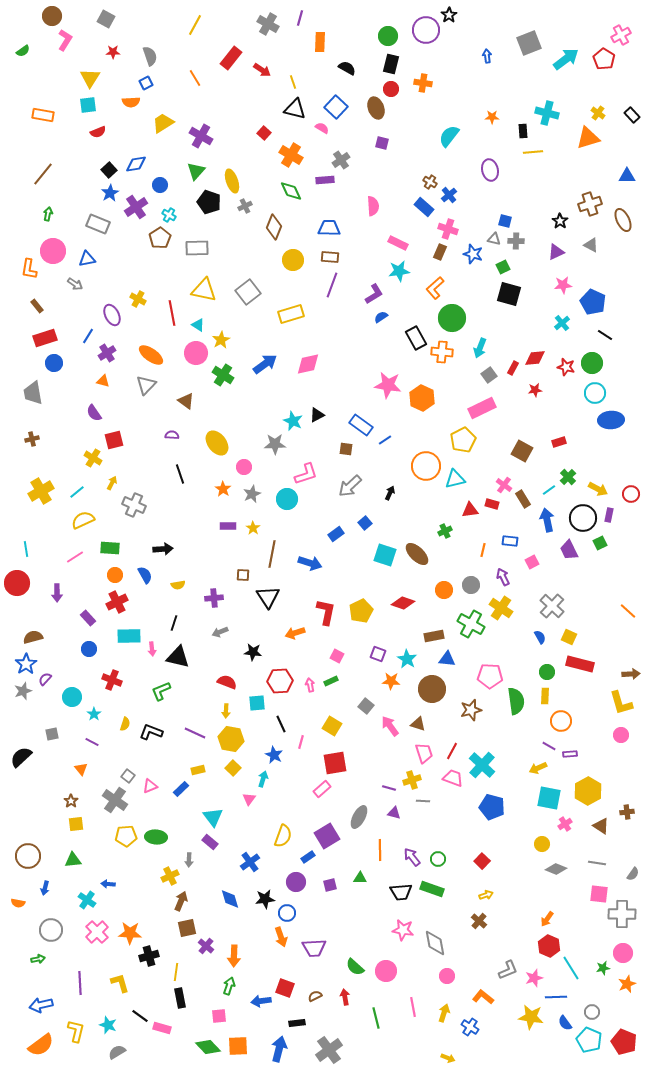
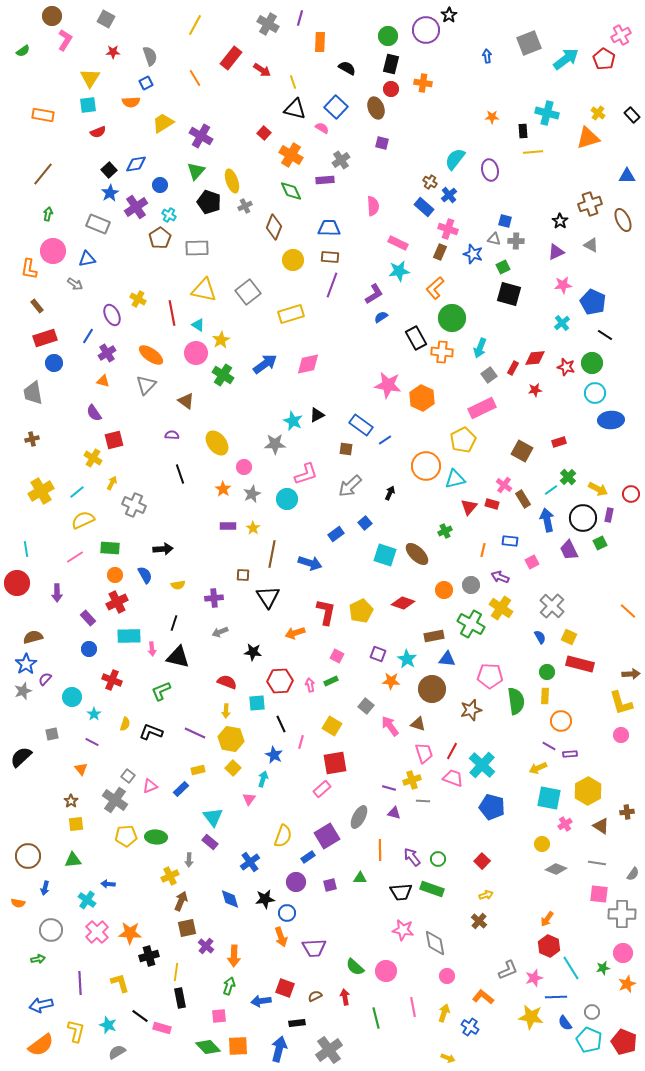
cyan semicircle at (449, 136): moved 6 px right, 23 px down
cyan line at (549, 490): moved 2 px right
red triangle at (470, 510): moved 1 px left, 3 px up; rotated 42 degrees counterclockwise
purple arrow at (503, 577): moved 3 px left; rotated 42 degrees counterclockwise
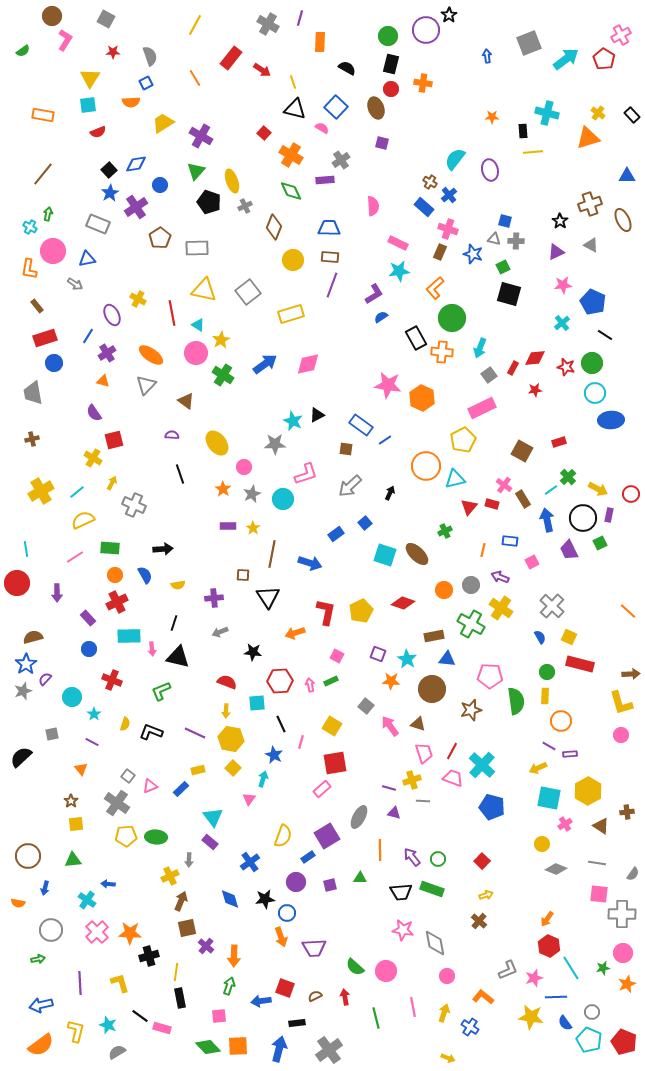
cyan cross at (169, 215): moved 139 px left, 12 px down
cyan circle at (287, 499): moved 4 px left
gray cross at (115, 800): moved 2 px right, 3 px down
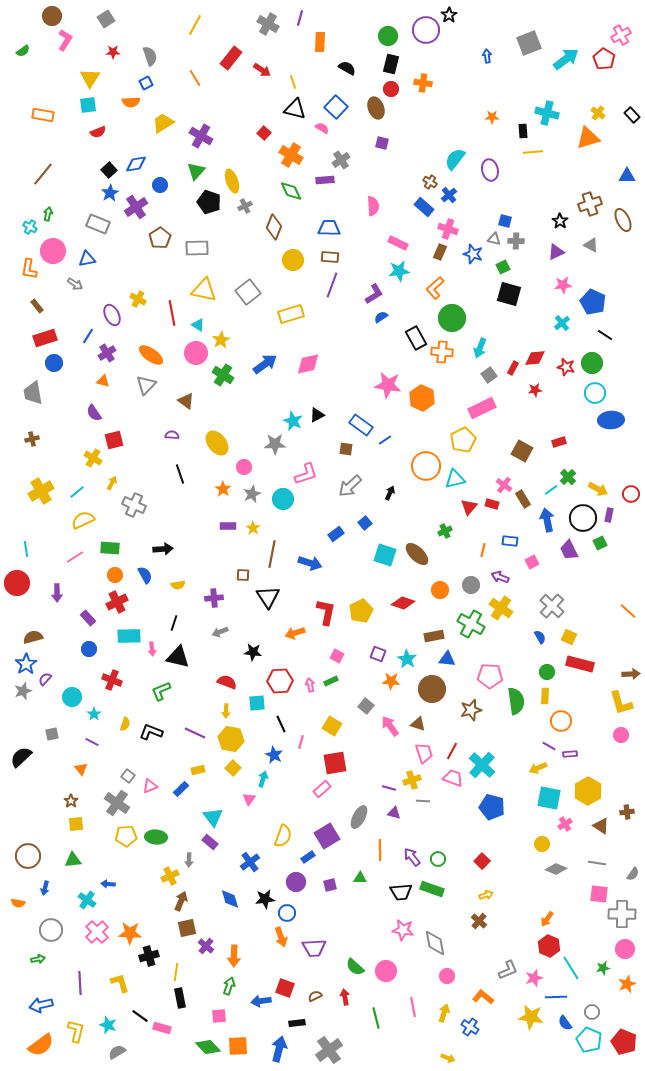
gray square at (106, 19): rotated 30 degrees clockwise
orange circle at (444, 590): moved 4 px left
pink circle at (623, 953): moved 2 px right, 4 px up
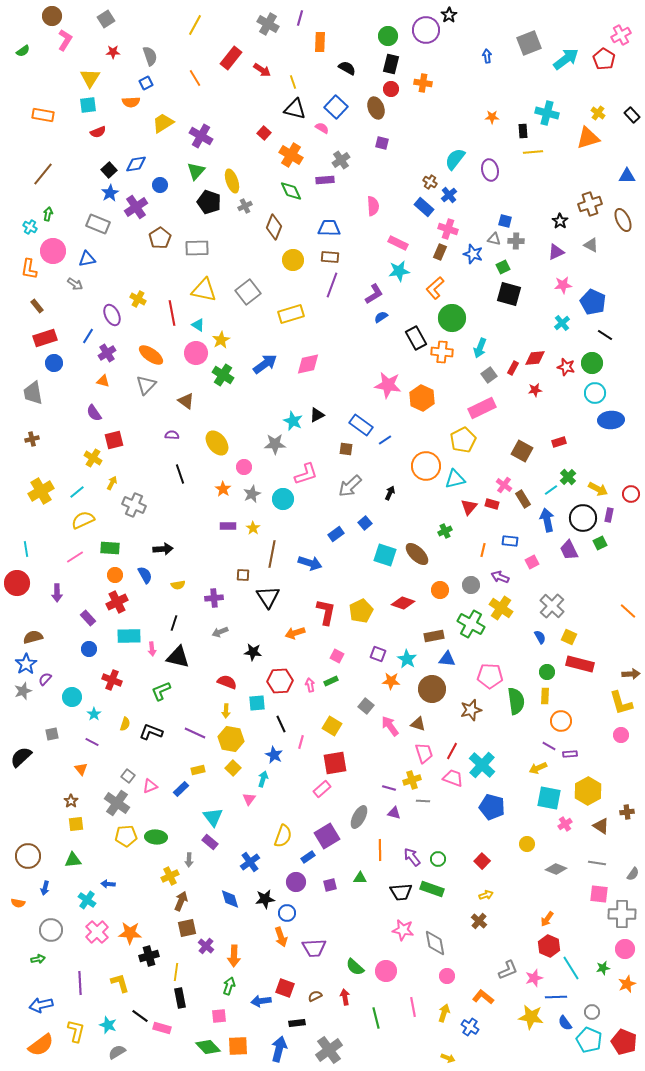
yellow circle at (542, 844): moved 15 px left
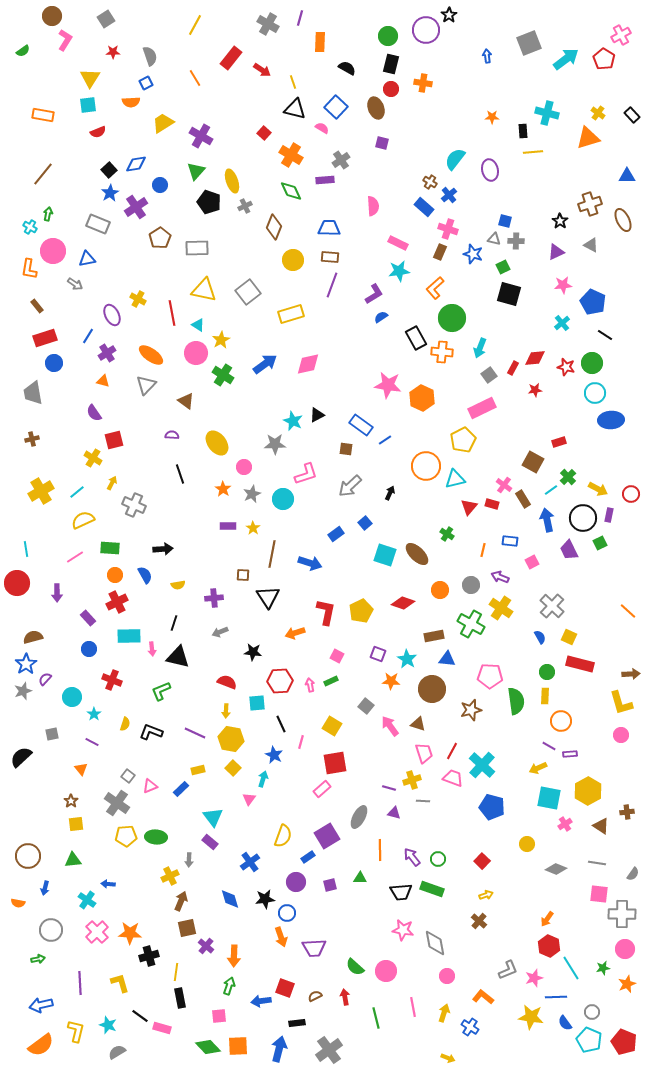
brown square at (522, 451): moved 11 px right, 11 px down
green cross at (445, 531): moved 2 px right, 3 px down; rotated 32 degrees counterclockwise
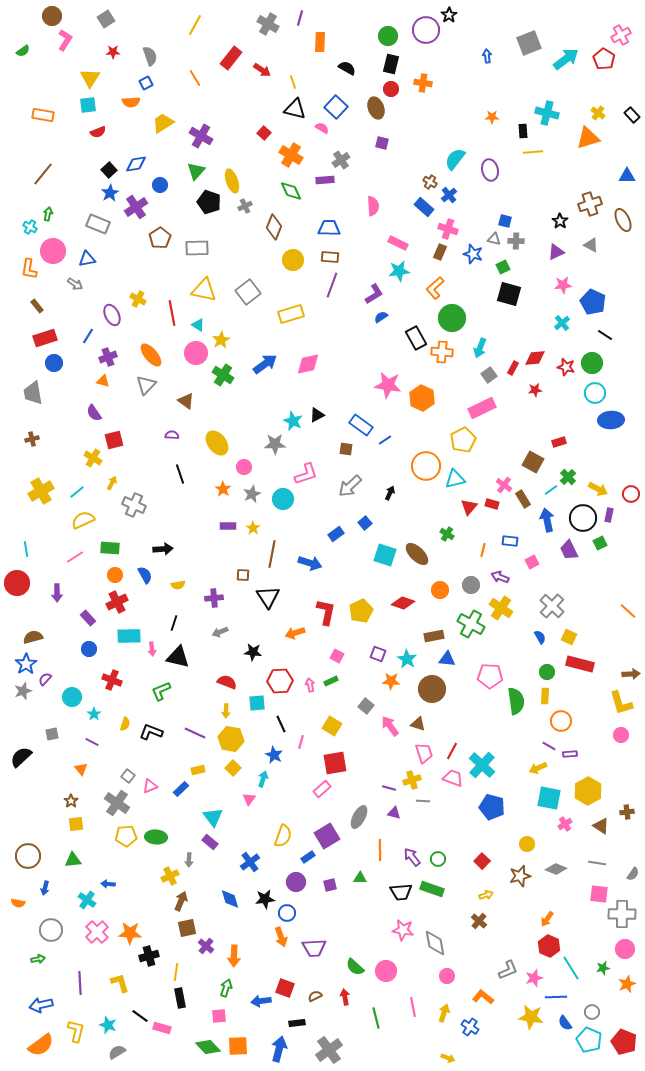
purple cross at (107, 353): moved 1 px right, 4 px down; rotated 12 degrees clockwise
orange ellipse at (151, 355): rotated 15 degrees clockwise
brown star at (471, 710): moved 49 px right, 166 px down
green arrow at (229, 986): moved 3 px left, 2 px down
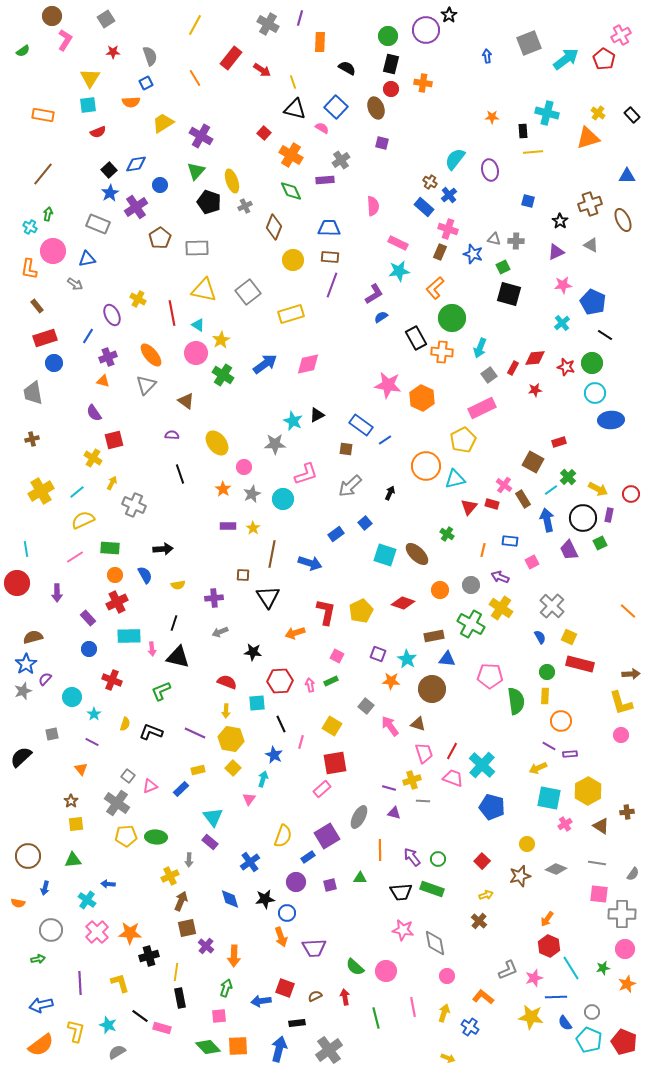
blue square at (505, 221): moved 23 px right, 20 px up
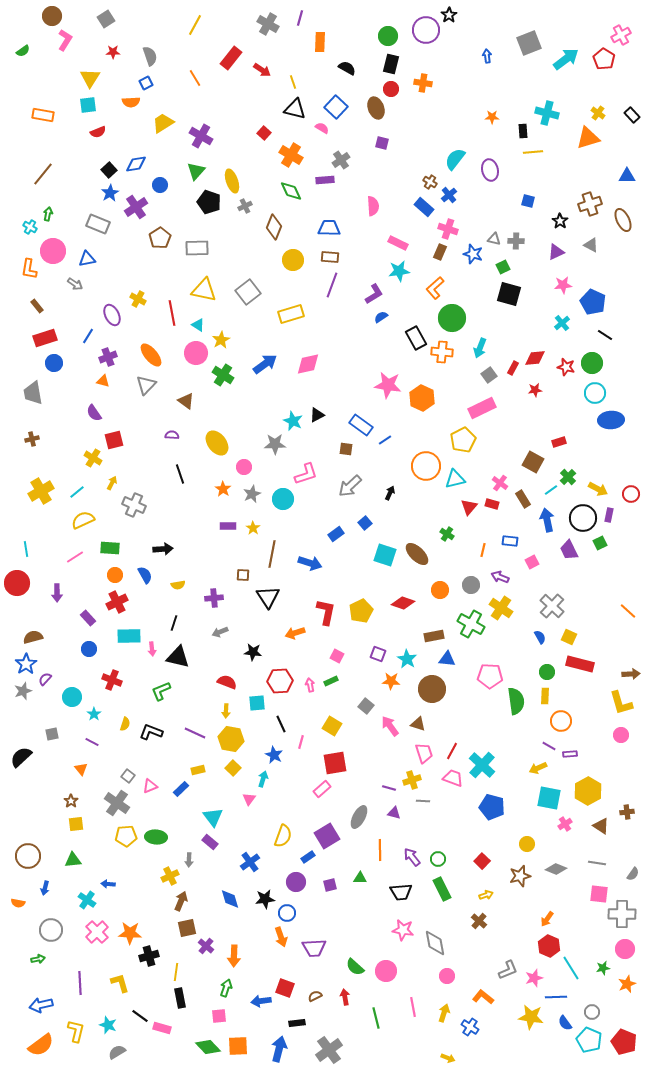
pink cross at (504, 485): moved 4 px left, 2 px up
green rectangle at (432, 889): moved 10 px right; rotated 45 degrees clockwise
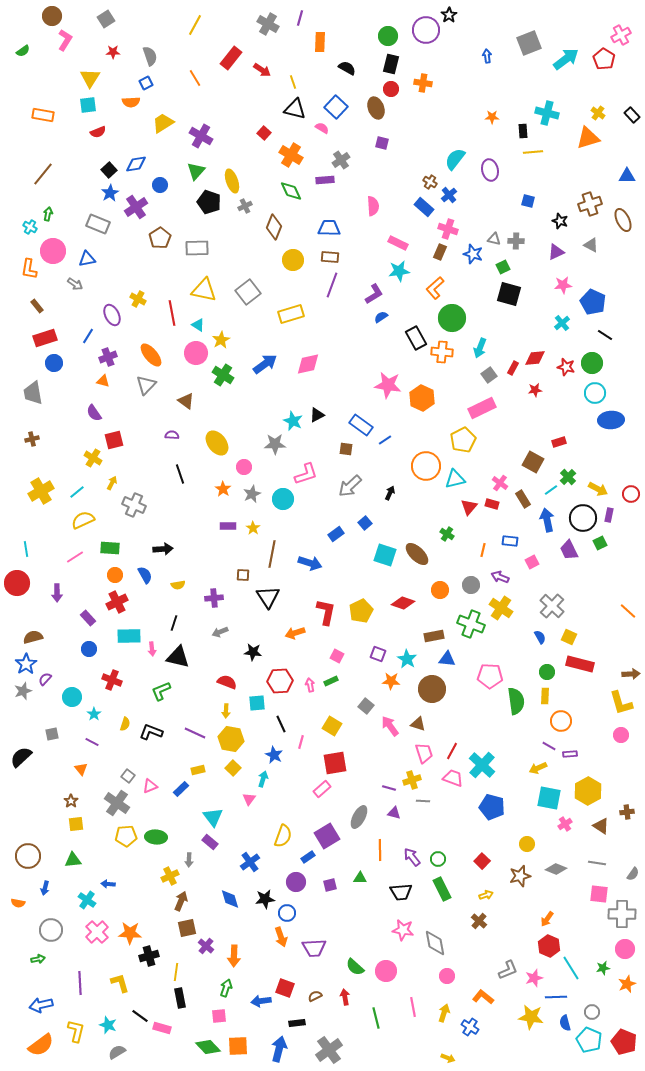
black star at (560, 221): rotated 14 degrees counterclockwise
green cross at (471, 624): rotated 8 degrees counterclockwise
blue semicircle at (565, 1023): rotated 21 degrees clockwise
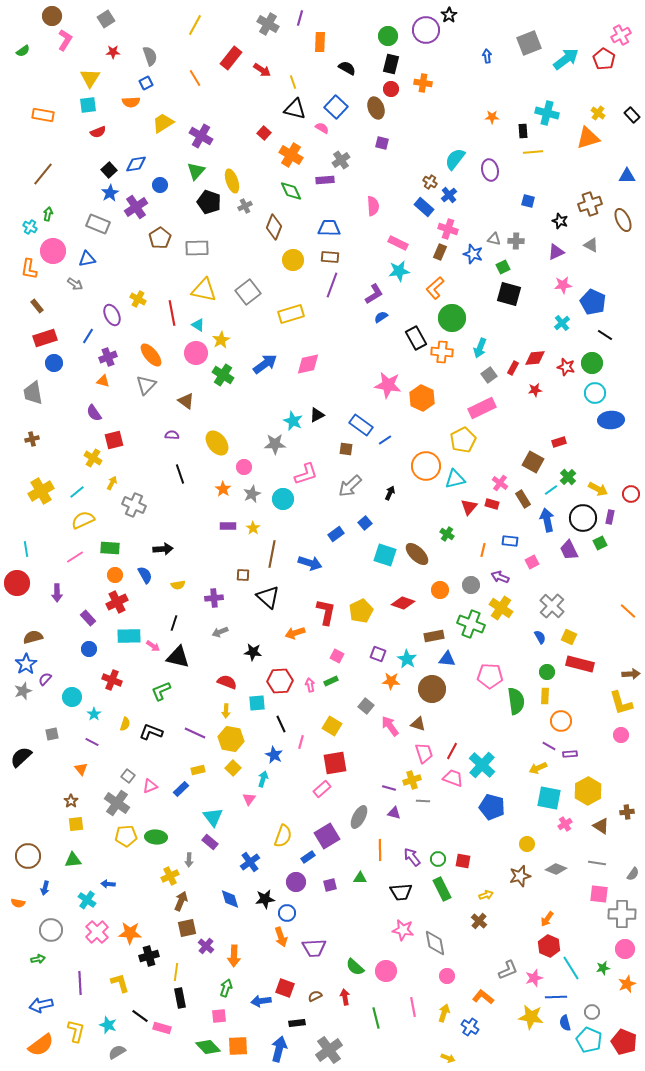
purple rectangle at (609, 515): moved 1 px right, 2 px down
black triangle at (268, 597): rotated 15 degrees counterclockwise
pink arrow at (152, 649): moved 1 px right, 3 px up; rotated 48 degrees counterclockwise
red square at (482, 861): moved 19 px left; rotated 35 degrees counterclockwise
